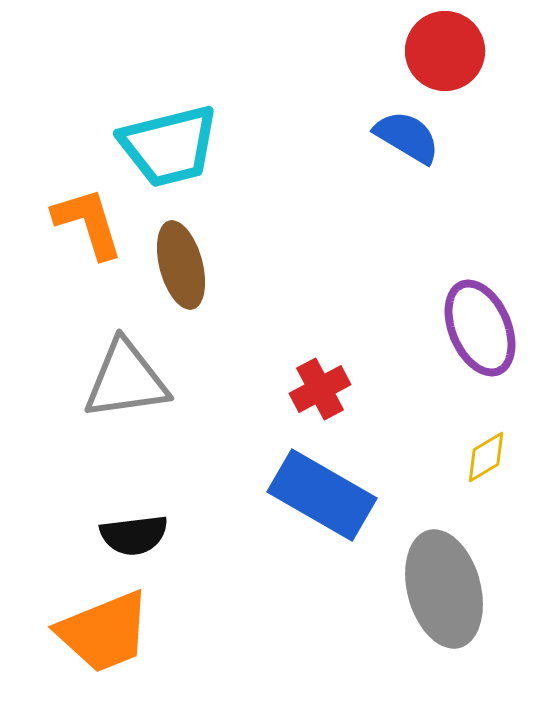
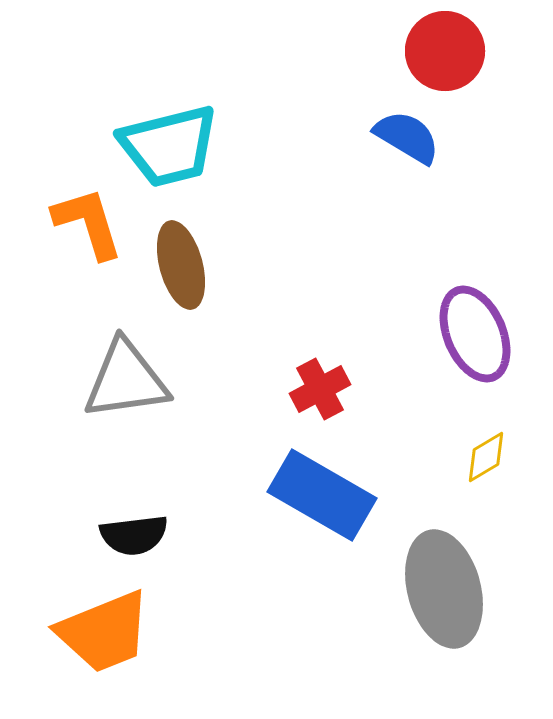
purple ellipse: moved 5 px left, 6 px down
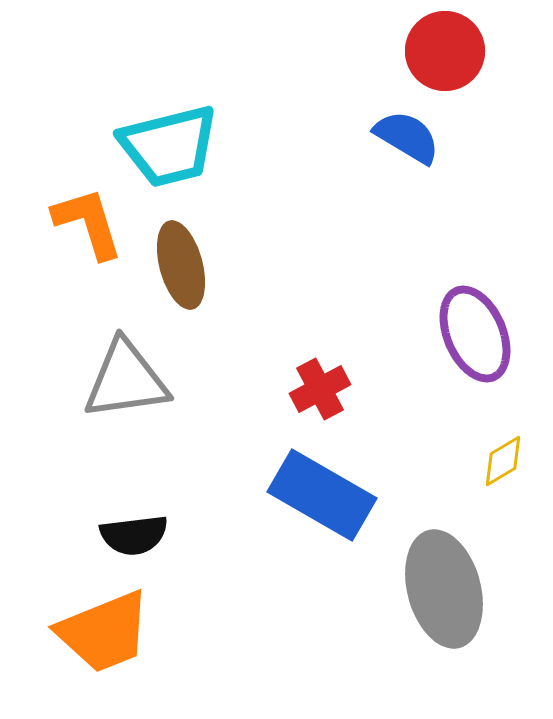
yellow diamond: moved 17 px right, 4 px down
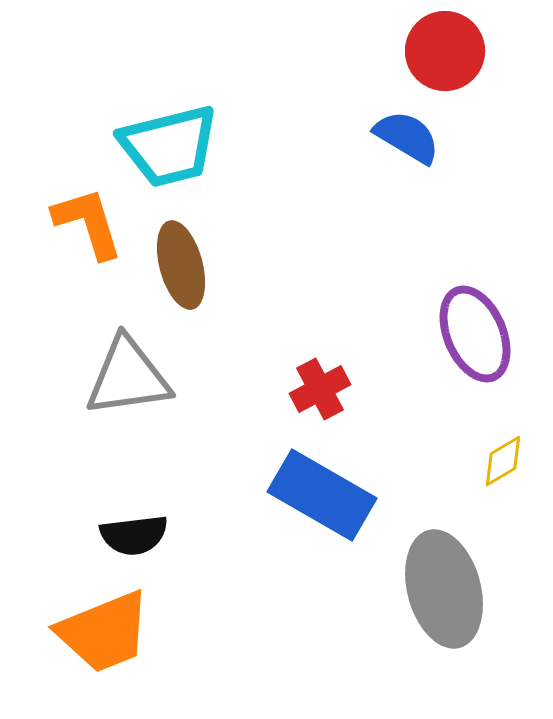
gray triangle: moved 2 px right, 3 px up
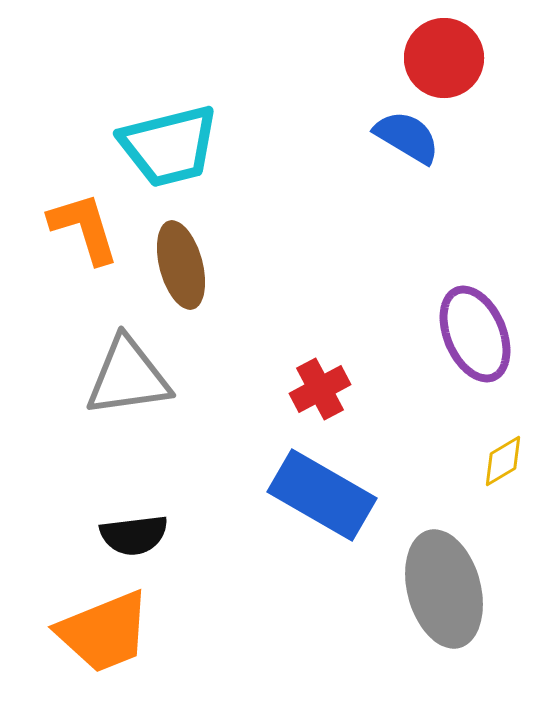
red circle: moved 1 px left, 7 px down
orange L-shape: moved 4 px left, 5 px down
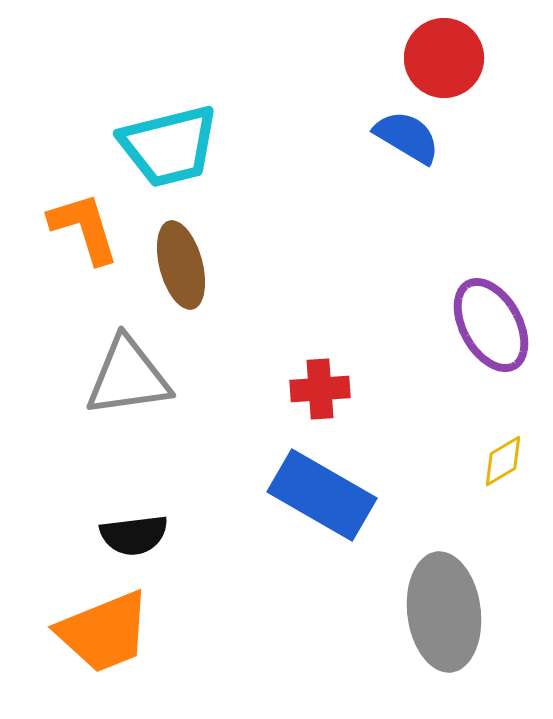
purple ellipse: moved 16 px right, 9 px up; rotated 6 degrees counterclockwise
red cross: rotated 24 degrees clockwise
gray ellipse: moved 23 px down; rotated 8 degrees clockwise
